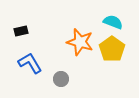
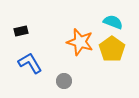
gray circle: moved 3 px right, 2 px down
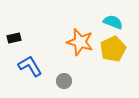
black rectangle: moved 7 px left, 7 px down
yellow pentagon: moved 1 px right; rotated 10 degrees clockwise
blue L-shape: moved 3 px down
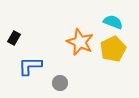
black rectangle: rotated 48 degrees counterclockwise
orange star: rotated 8 degrees clockwise
blue L-shape: rotated 60 degrees counterclockwise
gray circle: moved 4 px left, 2 px down
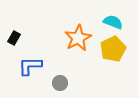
orange star: moved 2 px left, 4 px up; rotated 20 degrees clockwise
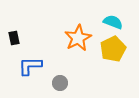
black rectangle: rotated 40 degrees counterclockwise
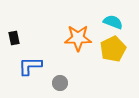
orange star: rotated 28 degrees clockwise
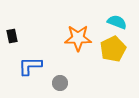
cyan semicircle: moved 4 px right
black rectangle: moved 2 px left, 2 px up
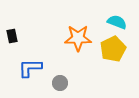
blue L-shape: moved 2 px down
